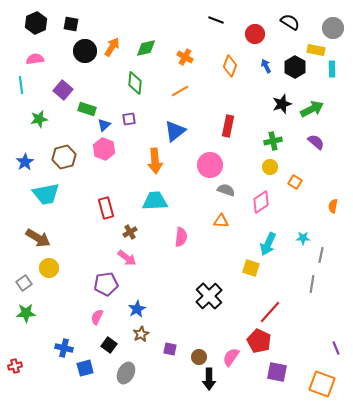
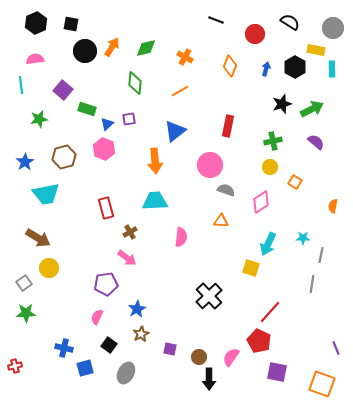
blue arrow at (266, 66): moved 3 px down; rotated 40 degrees clockwise
blue triangle at (104, 125): moved 3 px right, 1 px up
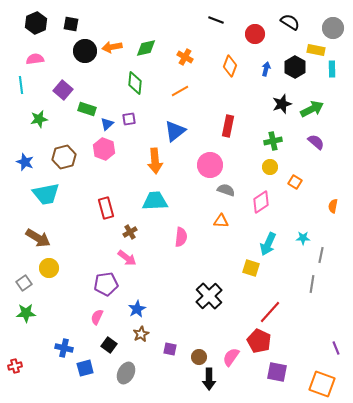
orange arrow at (112, 47): rotated 132 degrees counterclockwise
blue star at (25, 162): rotated 18 degrees counterclockwise
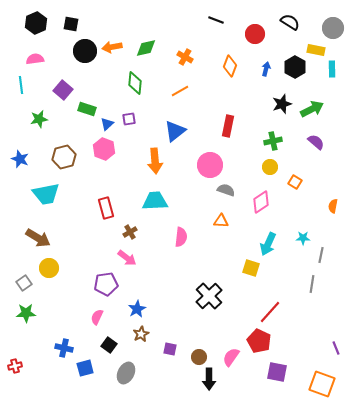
blue star at (25, 162): moved 5 px left, 3 px up
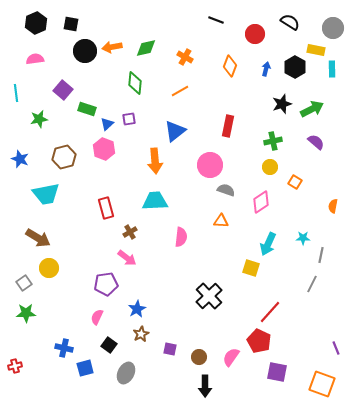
cyan line at (21, 85): moved 5 px left, 8 px down
gray line at (312, 284): rotated 18 degrees clockwise
black arrow at (209, 379): moved 4 px left, 7 px down
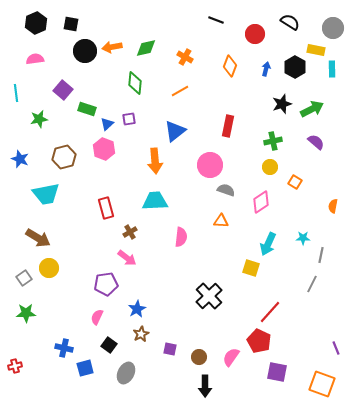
gray square at (24, 283): moved 5 px up
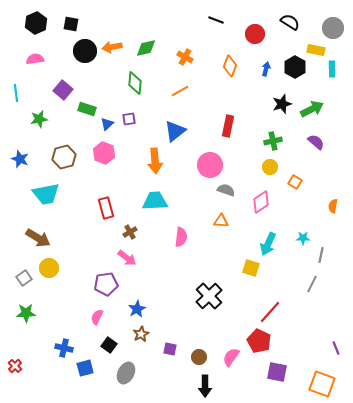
pink hexagon at (104, 149): moved 4 px down
red cross at (15, 366): rotated 32 degrees counterclockwise
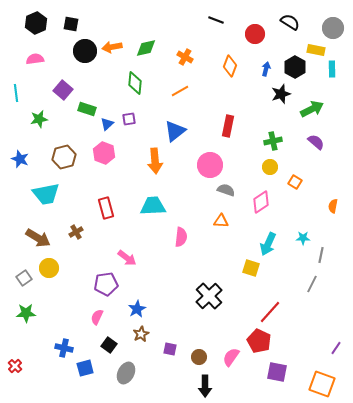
black star at (282, 104): moved 1 px left, 10 px up
cyan trapezoid at (155, 201): moved 2 px left, 5 px down
brown cross at (130, 232): moved 54 px left
purple line at (336, 348): rotated 56 degrees clockwise
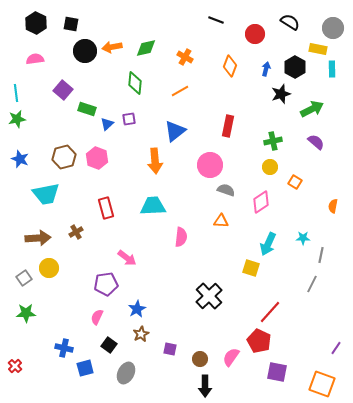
black hexagon at (36, 23): rotated 10 degrees counterclockwise
yellow rectangle at (316, 50): moved 2 px right, 1 px up
green star at (39, 119): moved 22 px left
pink hexagon at (104, 153): moved 7 px left, 5 px down
brown arrow at (38, 238): rotated 35 degrees counterclockwise
brown circle at (199, 357): moved 1 px right, 2 px down
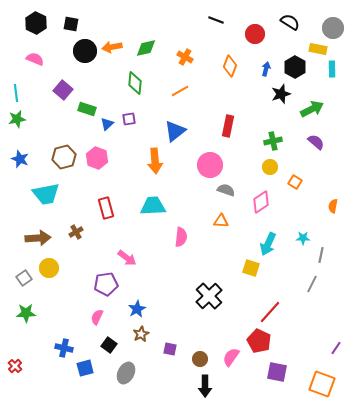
pink semicircle at (35, 59): rotated 30 degrees clockwise
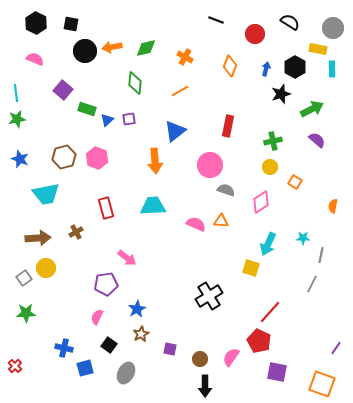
blue triangle at (107, 124): moved 4 px up
purple semicircle at (316, 142): moved 1 px right, 2 px up
pink semicircle at (181, 237): moved 15 px right, 13 px up; rotated 72 degrees counterclockwise
yellow circle at (49, 268): moved 3 px left
black cross at (209, 296): rotated 12 degrees clockwise
